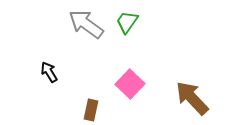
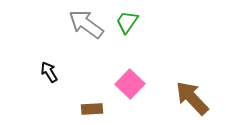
brown rectangle: moved 1 px right, 1 px up; rotated 75 degrees clockwise
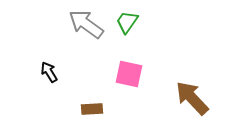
pink square: moved 1 px left, 10 px up; rotated 32 degrees counterclockwise
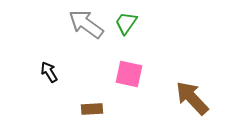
green trapezoid: moved 1 px left, 1 px down
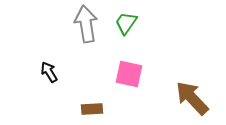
gray arrow: rotated 45 degrees clockwise
